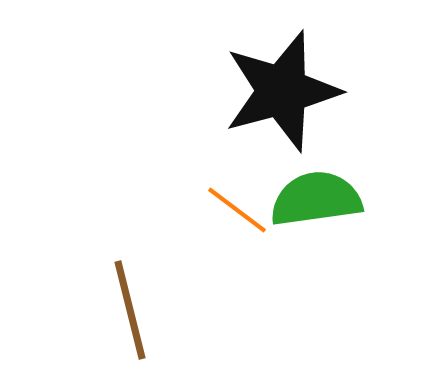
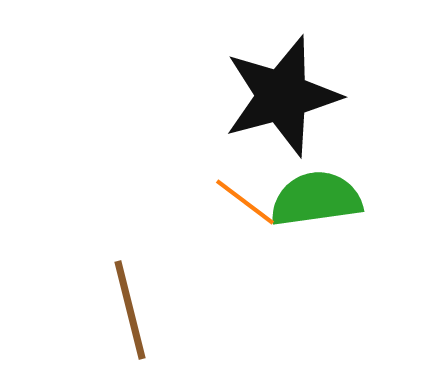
black star: moved 5 px down
orange line: moved 8 px right, 8 px up
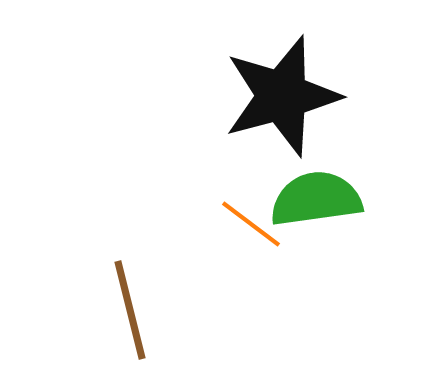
orange line: moved 6 px right, 22 px down
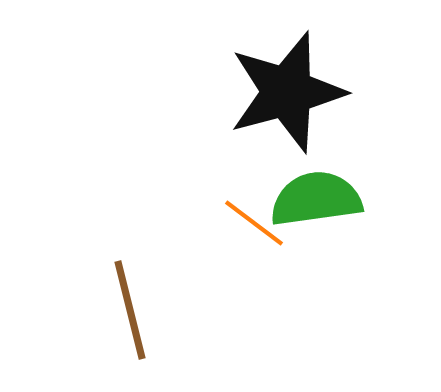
black star: moved 5 px right, 4 px up
orange line: moved 3 px right, 1 px up
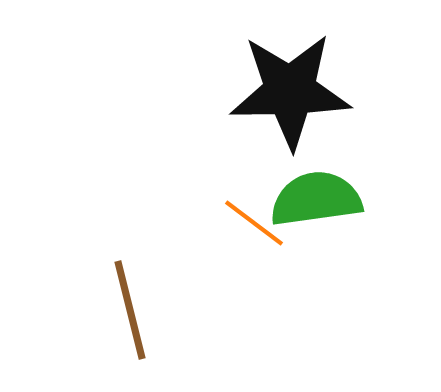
black star: moved 3 px right, 1 px up; rotated 14 degrees clockwise
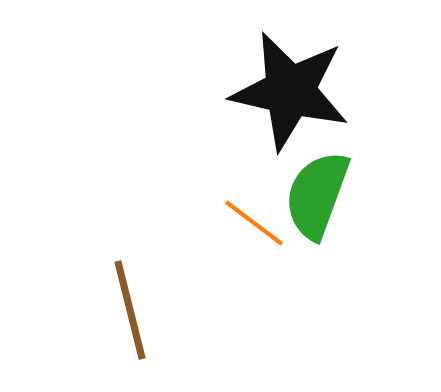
black star: rotated 14 degrees clockwise
green semicircle: moved 1 px right, 4 px up; rotated 62 degrees counterclockwise
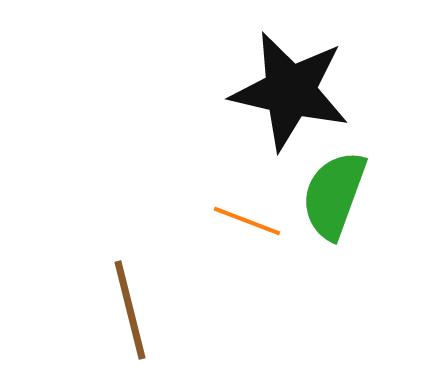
green semicircle: moved 17 px right
orange line: moved 7 px left, 2 px up; rotated 16 degrees counterclockwise
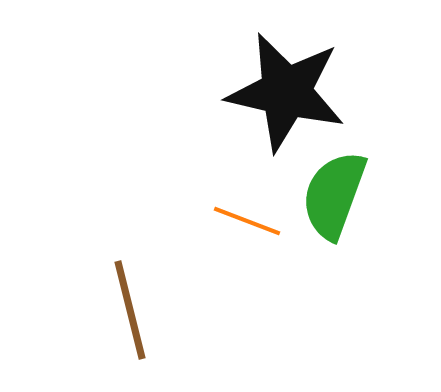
black star: moved 4 px left, 1 px down
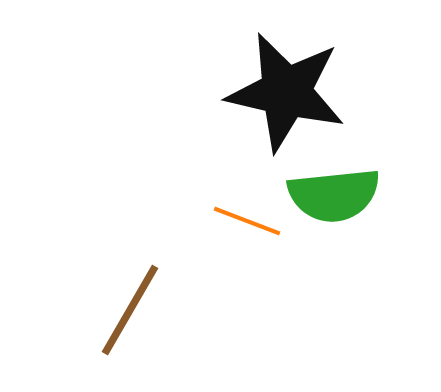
green semicircle: rotated 116 degrees counterclockwise
brown line: rotated 44 degrees clockwise
